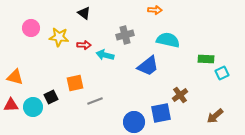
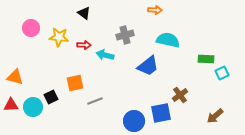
blue circle: moved 1 px up
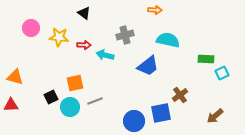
cyan circle: moved 37 px right
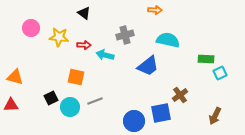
cyan square: moved 2 px left
orange square: moved 1 px right, 6 px up; rotated 24 degrees clockwise
black square: moved 1 px down
brown arrow: rotated 24 degrees counterclockwise
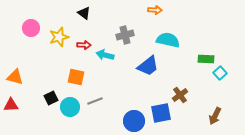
yellow star: rotated 24 degrees counterclockwise
cyan square: rotated 16 degrees counterclockwise
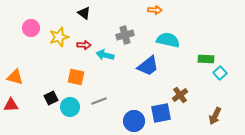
gray line: moved 4 px right
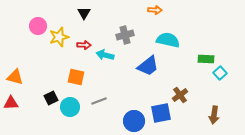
black triangle: rotated 24 degrees clockwise
pink circle: moved 7 px right, 2 px up
red triangle: moved 2 px up
brown arrow: moved 1 px left, 1 px up; rotated 18 degrees counterclockwise
